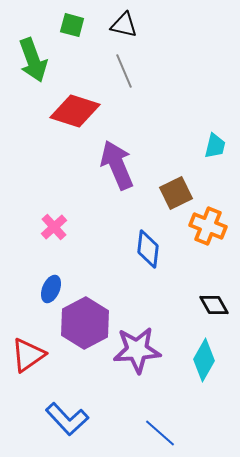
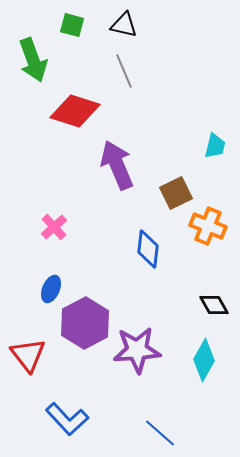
red triangle: rotated 33 degrees counterclockwise
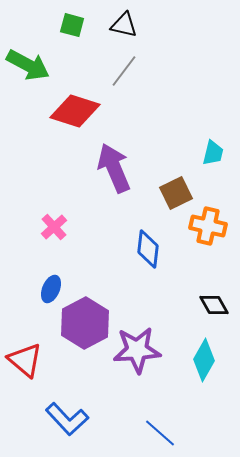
green arrow: moved 5 px left, 5 px down; rotated 42 degrees counterclockwise
gray line: rotated 60 degrees clockwise
cyan trapezoid: moved 2 px left, 7 px down
purple arrow: moved 3 px left, 3 px down
orange cross: rotated 9 degrees counterclockwise
red triangle: moved 3 px left, 5 px down; rotated 12 degrees counterclockwise
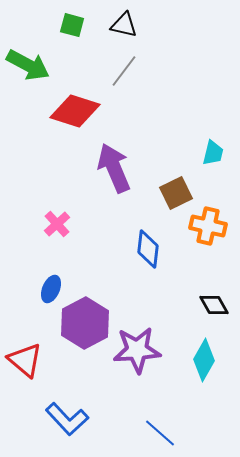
pink cross: moved 3 px right, 3 px up
